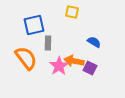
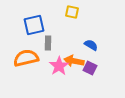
blue semicircle: moved 3 px left, 3 px down
orange semicircle: rotated 65 degrees counterclockwise
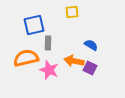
yellow square: rotated 16 degrees counterclockwise
pink star: moved 10 px left, 4 px down; rotated 18 degrees counterclockwise
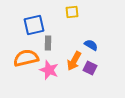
orange arrow: rotated 72 degrees counterclockwise
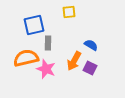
yellow square: moved 3 px left
pink star: moved 3 px left, 1 px up
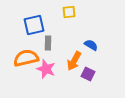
purple square: moved 2 px left, 6 px down
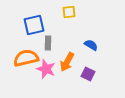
orange arrow: moved 7 px left, 1 px down
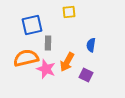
blue square: moved 2 px left
blue semicircle: rotated 112 degrees counterclockwise
purple square: moved 2 px left, 1 px down
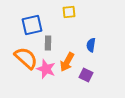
orange semicircle: rotated 55 degrees clockwise
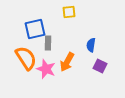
blue square: moved 3 px right, 4 px down
orange semicircle: rotated 15 degrees clockwise
purple square: moved 14 px right, 9 px up
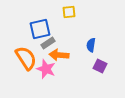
blue square: moved 5 px right
gray rectangle: rotated 56 degrees clockwise
orange arrow: moved 8 px left, 7 px up; rotated 66 degrees clockwise
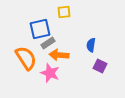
yellow square: moved 5 px left
pink star: moved 4 px right, 4 px down
